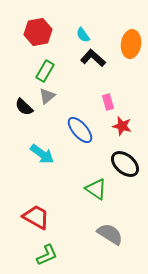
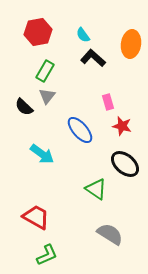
gray triangle: rotated 12 degrees counterclockwise
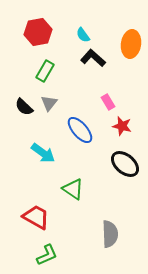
gray triangle: moved 2 px right, 7 px down
pink rectangle: rotated 14 degrees counterclockwise
cyan arrow: moved 1 px right, 1 px up
green triangle: moved 23 px left
gray semicircle: rotated 56 degrees clockwise
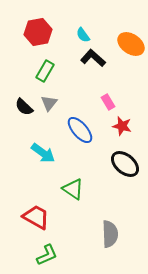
orange ellipse: rotated 64 degrees counterclockwise
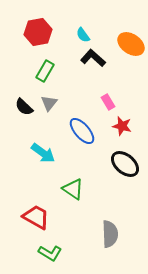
blue ellipse: moved 2 px right, 1 px down
green L-shape: moved 3 px right, 2 px up; rotated 55 degrees clockwise
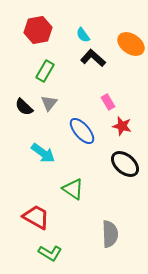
red hexagon: moved 2 px up
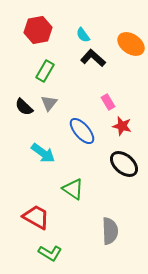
black ellipse: moved 1 px left
gray semicircle: moved 3 px up
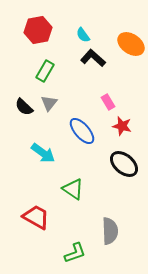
green L-shape: moved 25 px right; rotated 50 degrees counterclockwise
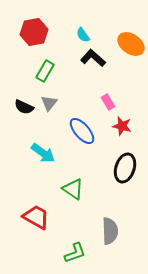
red hexagon: moved 4 px left, 2 px down
black semicircle: rotated 18 degrees counterclockwise
black ellipse: moved 1 px right, 4 px down; rotated 68 degrees clockwise
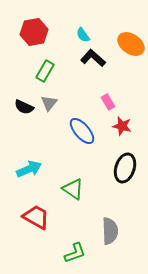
cyan arrow: moved 14 px left, 16 px down; rotated 60 degrees counterclockwise
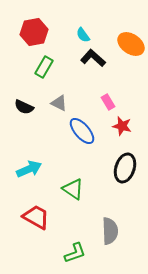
green rectangle: moved 1 px left, 4 px up
gray triangle: moved 10 px right; rotated 42 degrees counterclockwise
